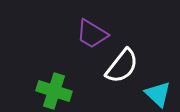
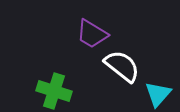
white semicircle: rotated 90 degrees counterclockwise
cyan triangle: rotated 28 degrees clockwise
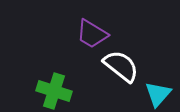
white semicircle: moved 1 px left
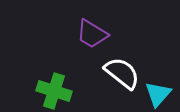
white semicircle: moved 1 px right, 7 px down
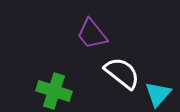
purple trapezoid: rotated 20 degrees clockwise
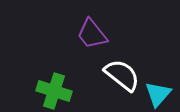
white semicircle: moved 2 px down
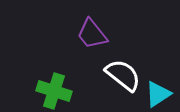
white semicircle: moved 1 px right
cyan triangle: rotated 16 degrees clockwise
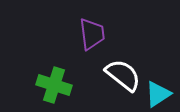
purple trapezoid: rotated 148 degrees counterclockwise
green cross: moved 6 px up
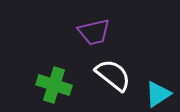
purple trapezoid: moved 2 px right, 2 px up; rotated 84 degrees clockwise
white semicircle: moved 10 px left
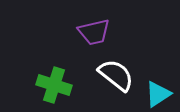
white semicircle: moved 3 px right
